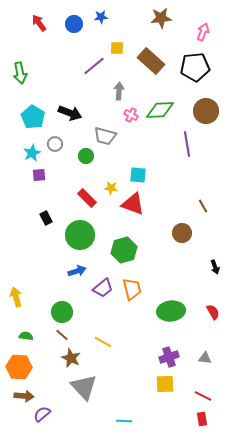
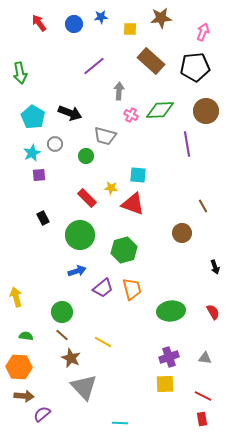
yellow square at (117, 48): moved 13 px right, 19 px up
black rectangle at (46, 218): moved 3 px left
cyan line at (124, 421): moved 4 px left, 2 px down
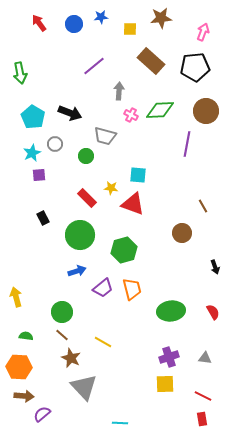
purple line at (187, 144): rotated 20 degrees clockwise
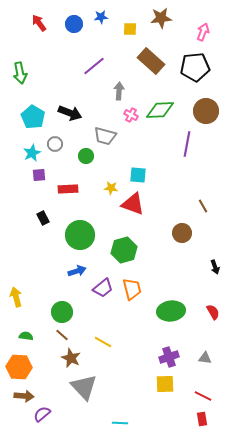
red rectangle at (87, 198): moved 19 px left, 9 px up; rotated 48 degrees counterclockwise
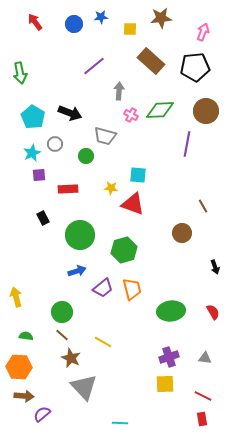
red arrow at (39, 23): moved 4 px left, 1 px up
